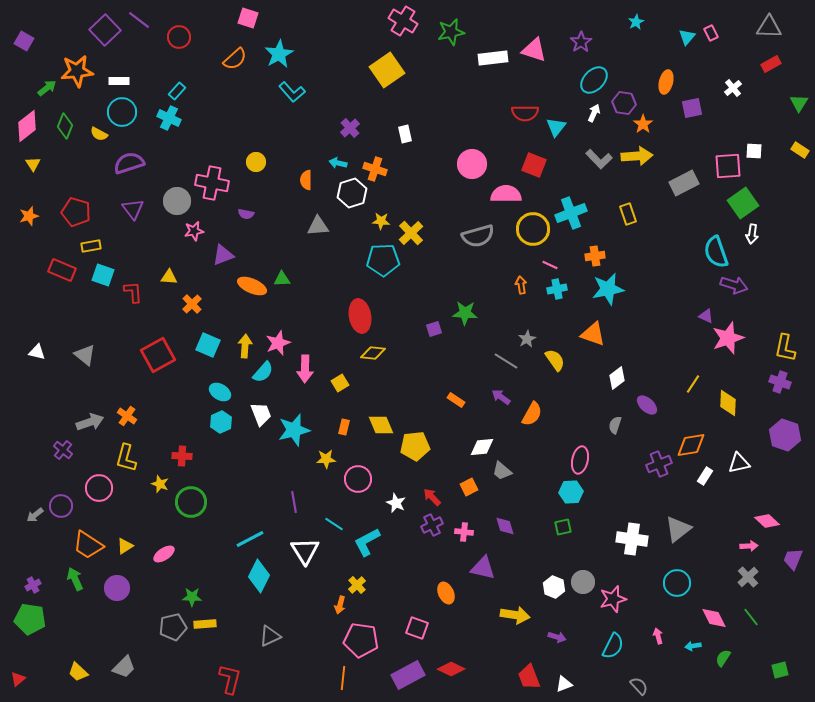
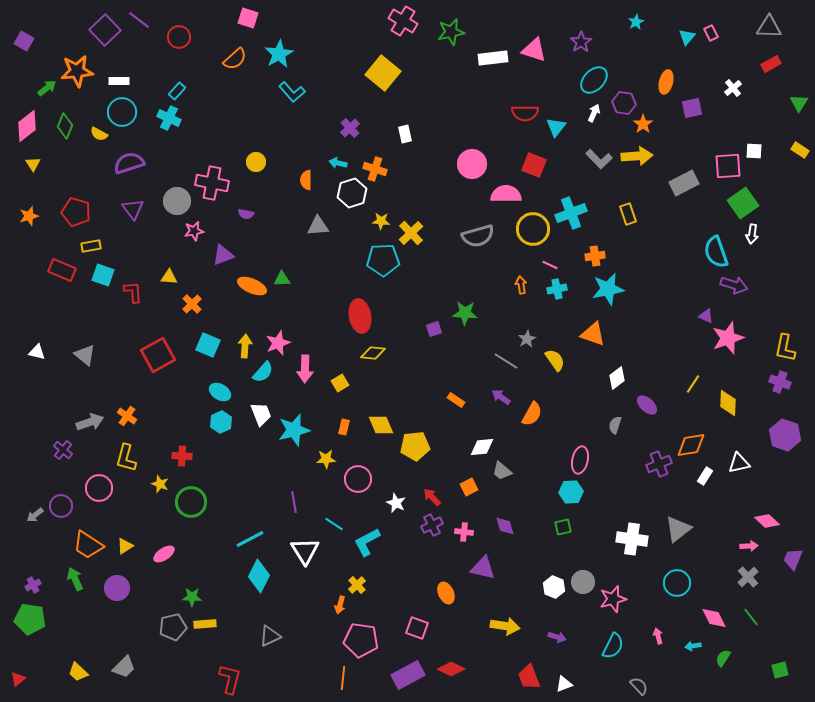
yellow square at (387, 70): moved 4 px left, 3 px down; rotated 16 degrees counterclockwise
yellow arrow at (515, 615): moved 10 px left, 11 px down
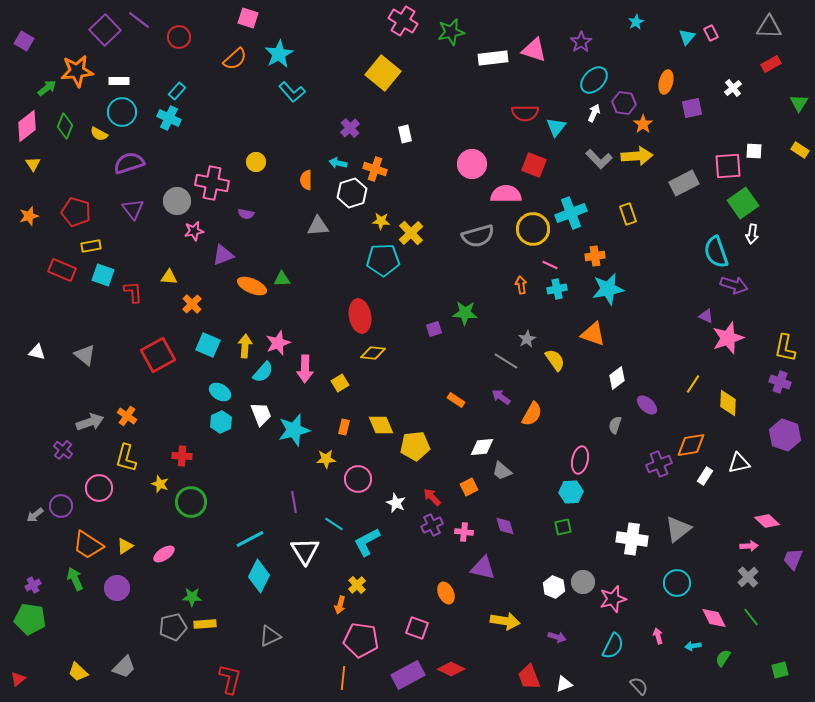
yellow arrow at (505, 626): moved 5 px up
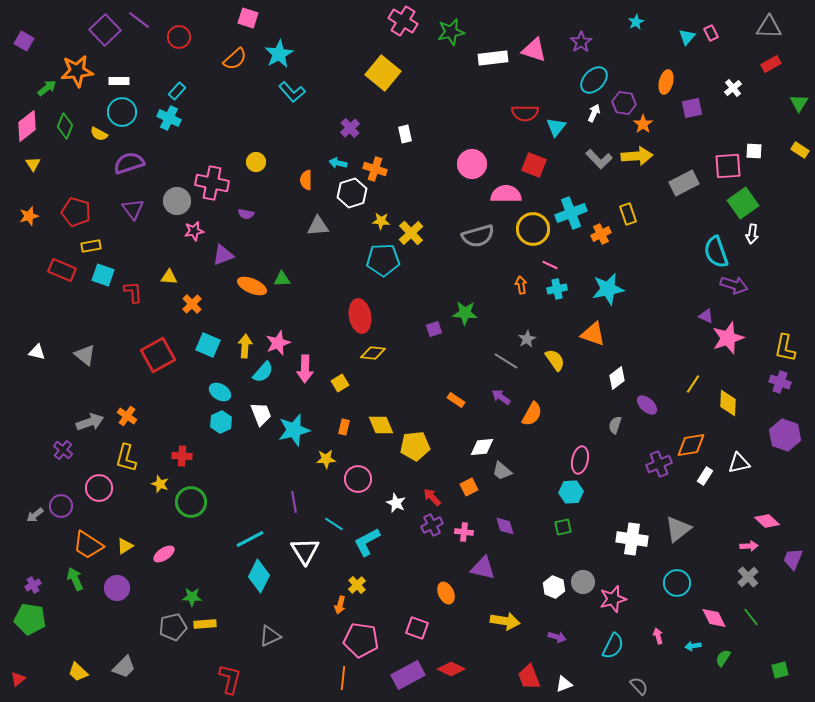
orange cross at (595, 256): moved 6 px right, 22 px up; rotated 18 degrees counterclockwise
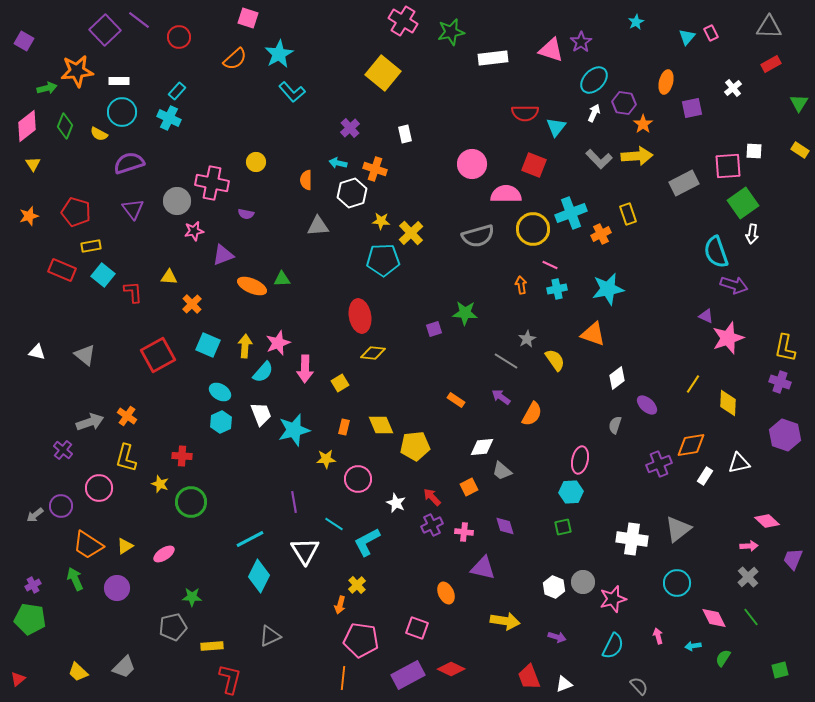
pink triangle at (534, 50): moved 17 px right
green arrow at (47, 88): rotated 24 degrees clockwise
cyan square at (103, 275): rotated 20 degrees clockwise
yellow rectangle at (205, 624): moved 7 px right, 22 px down
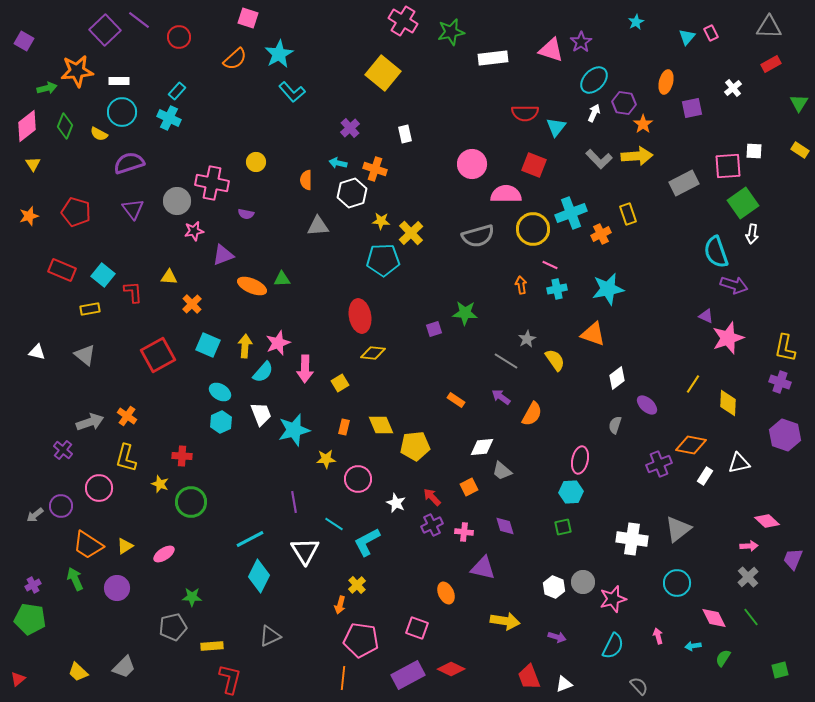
yellow rectangle at (91, 246): moved 1 px left, 63 px down
orange diamond at (691, 445): rotated 20 degrees clockwise
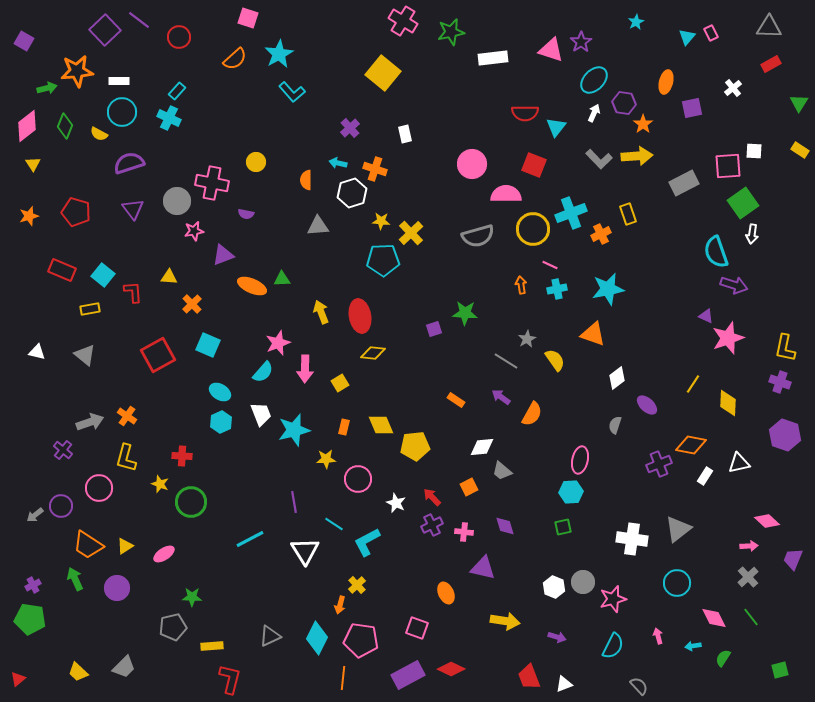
yellow arrow at (245, 346): moved 76 px right, 34 px up; rotated 25 degrees counterclockwise
cyan diamond at (259, 576): moved 58 px right, 62 px down
